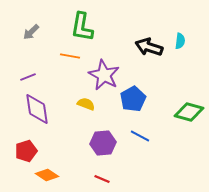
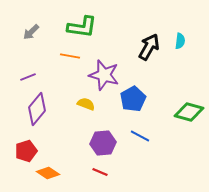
green L-shape: rotated 92 degrees counterclockwise
black arrow: rotated 100 degrees clockwise
purple star: rotated 12 degrees counterclockwise
purple diamond: rotated 48 degrees clockwise
orange diamond: moved 1 px right, 2 px up
red line: moved 2 px left, 7 px up
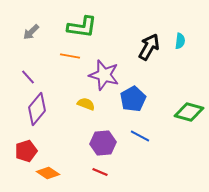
purple line: rotated 70 degrees clockwise
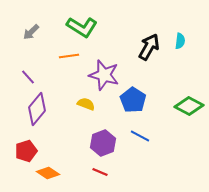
green L-shape: rotated 24 degrees clockwise
orange line: moved 1 px left; rotated 18 degrees counterclockwise
blue pentagon: moved 1 px down; rotated 10 degrees counterclockwise
green diamond: moved 6 px up; rotated 12 degrees clockwise
purple hexagon: rotated 15 degrees counterclockwise
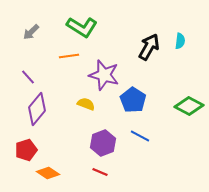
red pentagon: moved 1 px up
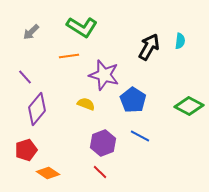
purple line: moved 3 px left
red line: rotated 21 degrees clockwise
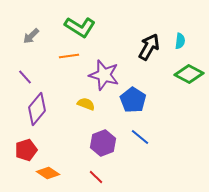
green L-shape: moved 2 px left
gray arrow: moved 4 px down
green diamond: moved 32 px up
blue line: moved 1 px down; rotated 12 degrees clockwise
red line: moved 4 px left, 5 px down
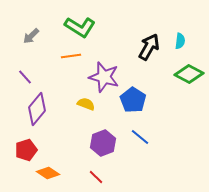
orange line: moved 2 px right
purple star: moved 2 px down
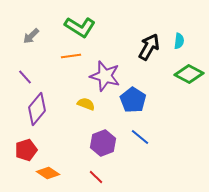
cyan semicircle: moved 1 px left
purple star: moved 1 px right, 1 px up
